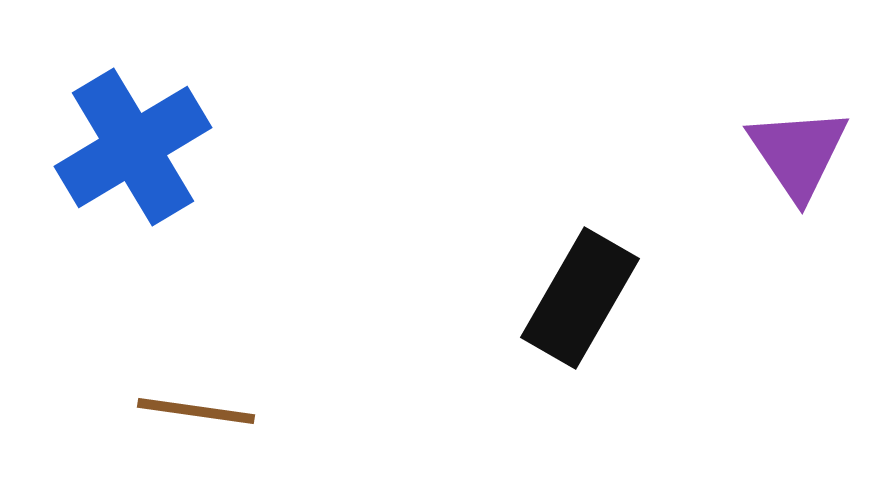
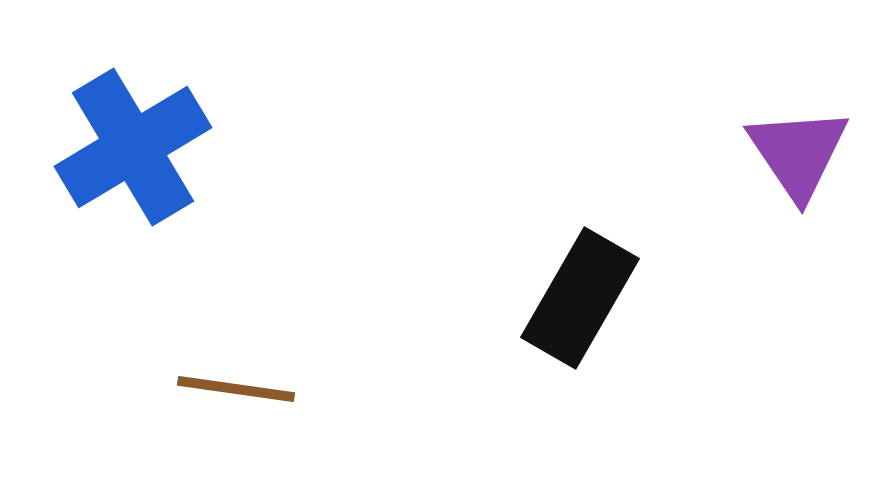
brown line: moved 40 px right, 22 px up
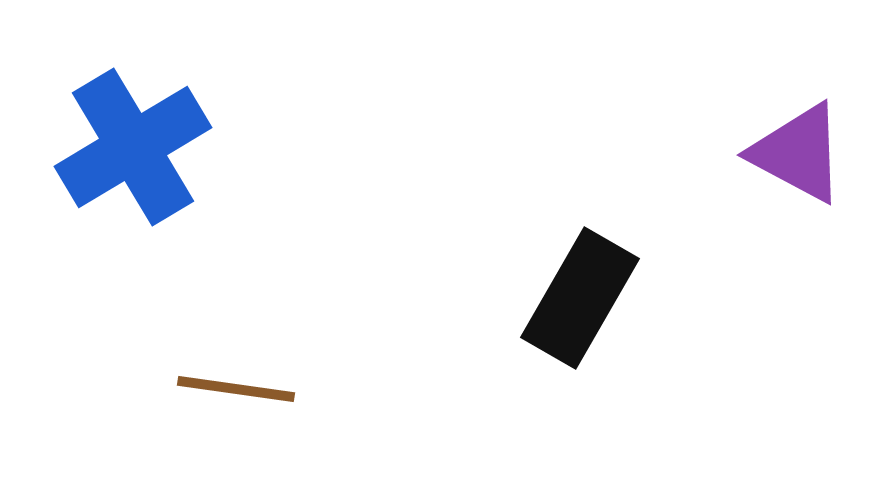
purple triangle: rotated 28 degrees counterclockwise
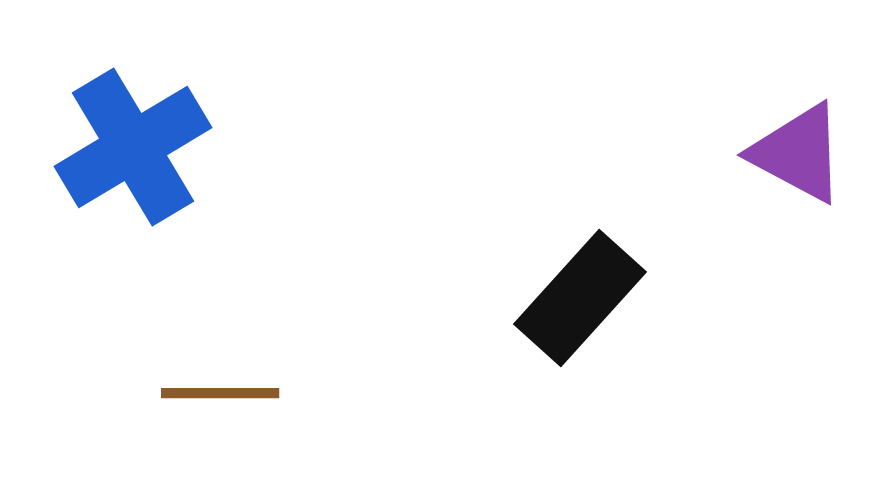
black rectangle: rotated 12 degrees clockwise
brown line: moved 16 px left, 4 px down; rotated 8 degrees counterclockwise
